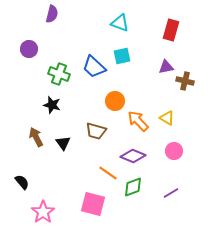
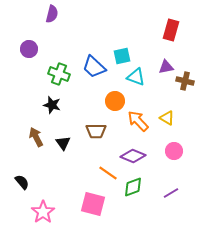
cyan triangle: moved 16 px right, 54 px down
brown trapezoid: rotated 15 degrees counterclockwise
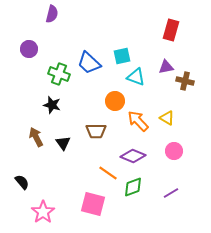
blue trapezoid: moved 5 px left, 4 px up
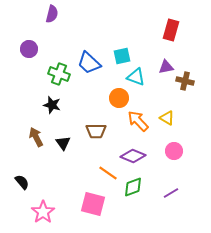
orange circle: moved 4 px right, 3 px up
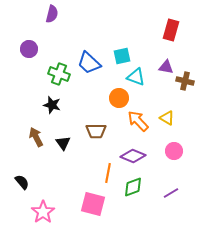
purple triangle: rotated 21 degrees clockwise
orange line: rotated 66 degrees clockwise
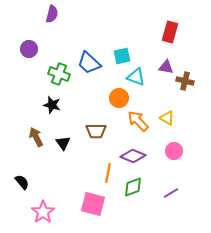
red rectangle: moved 1 px left, 2 px down
